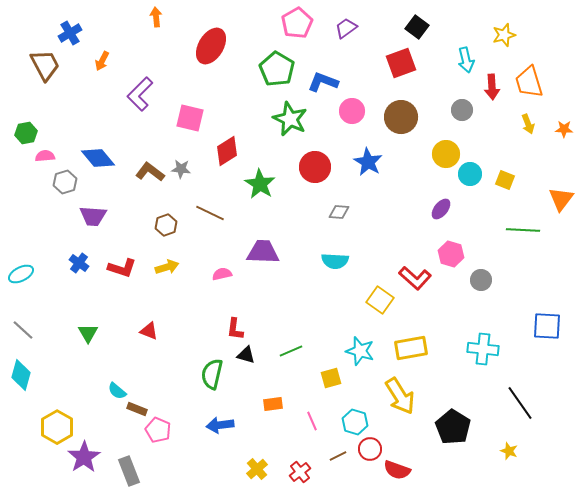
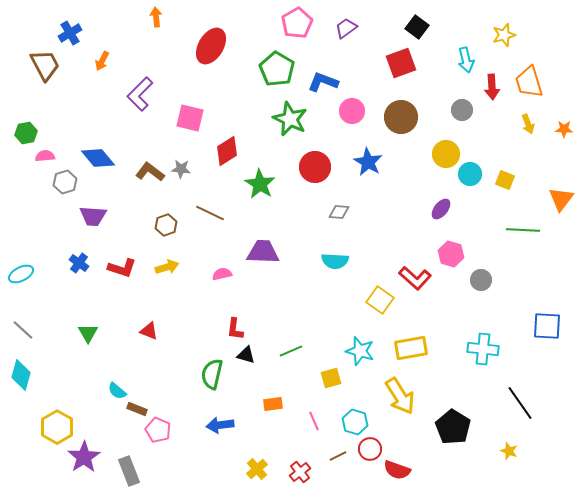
pink line at (312, 421): moved 2 px right
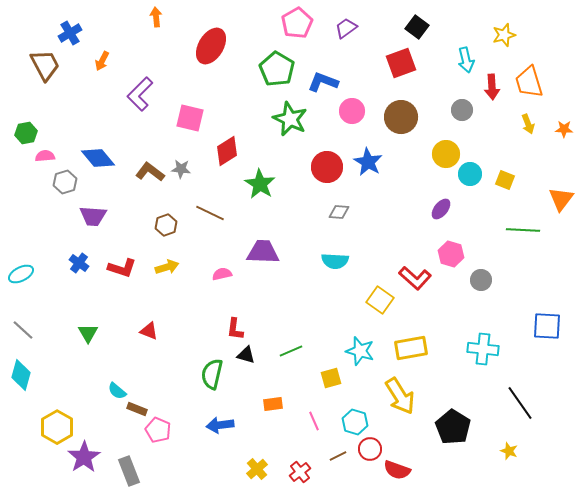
red circle at (315, 167): moved 12 px right
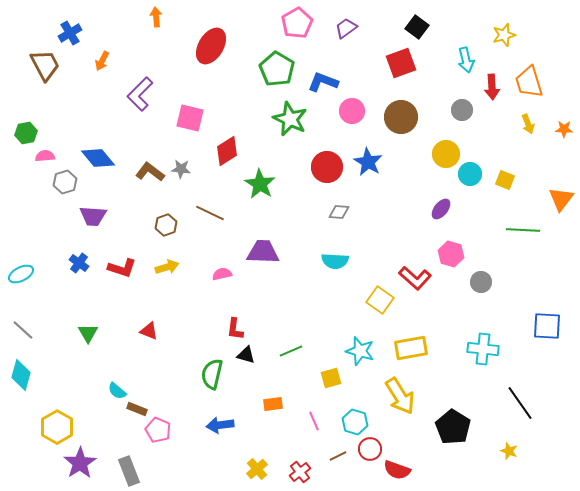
gray circle at (481, 280): moved 2 px down
purple star at (84, 457): moved 4 px left, 6 px down
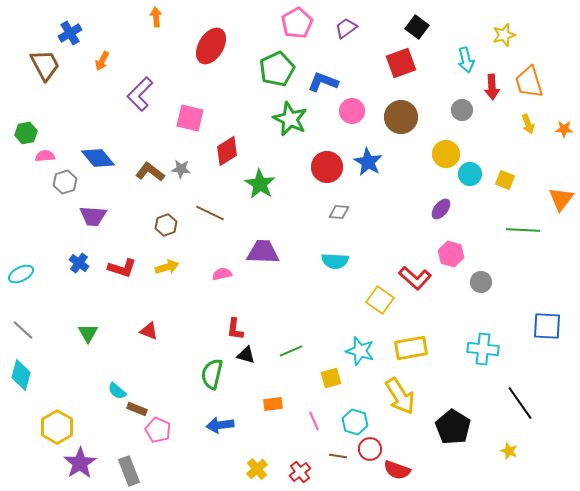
green pentagon at (277, 69): rotated 16 degrees clockwise
brown line at (338, 456): rotated 36 degrees clockwise
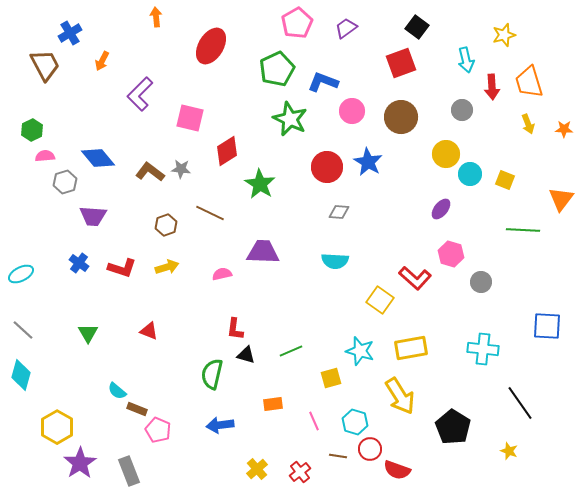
green hexagon at (26, 133): moved 6 px right, 3 px up; rotated 15 degrees counterclockwise
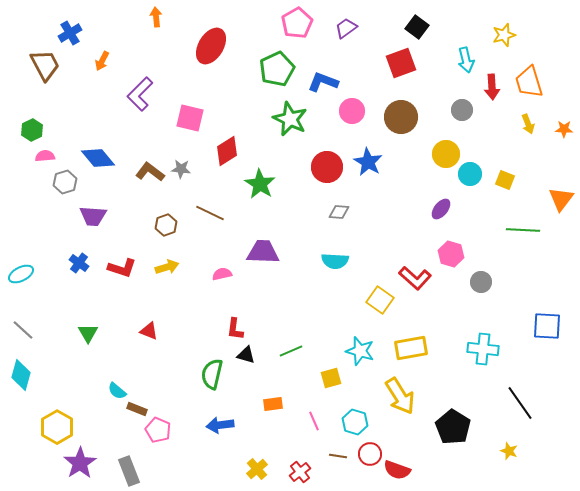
red circle at (370, 449): moved 5 px down
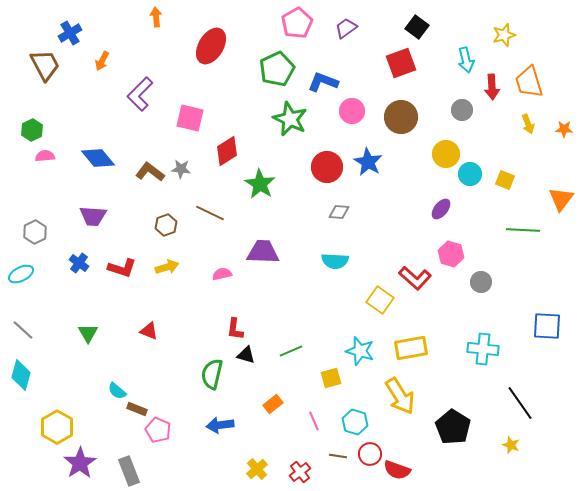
gray hexagon at (65, 182): moved 30 px left, 50 px down; rotated 10 degrees counterclockwise
orange rectangle at (273, 404): rotated 30 degrees counterclockwise
yellow star at (509, 451): moved 2 px right, 6 px up
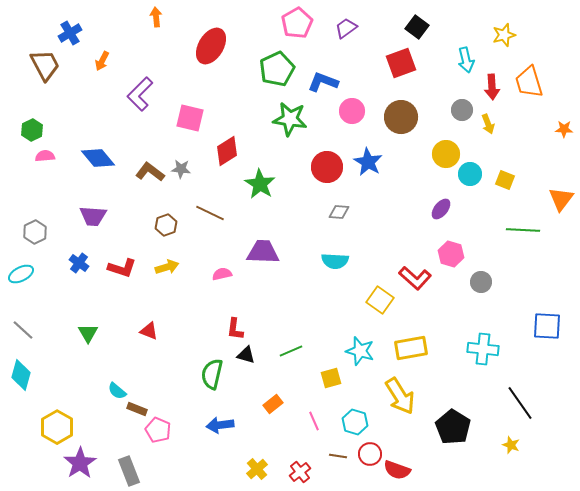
green star at (290, 119): rotated 16 degrees counterclockwise
yellow arrow at (528, 124): moved 40 px left
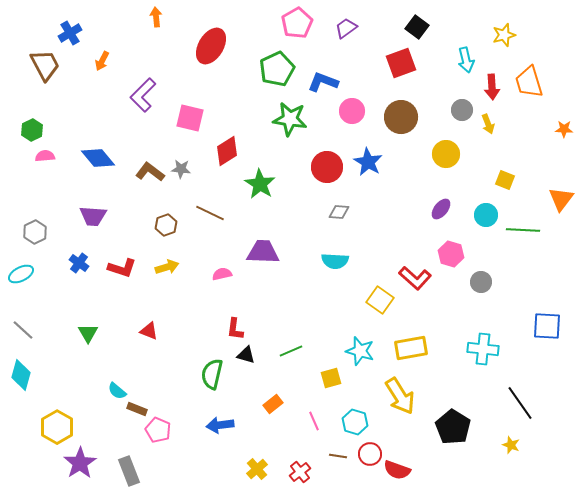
purple L-shape at (140, 94): moved 3 px right, 1 px down
cyan circle at (470, 174): moved 16 px right, 41 px down
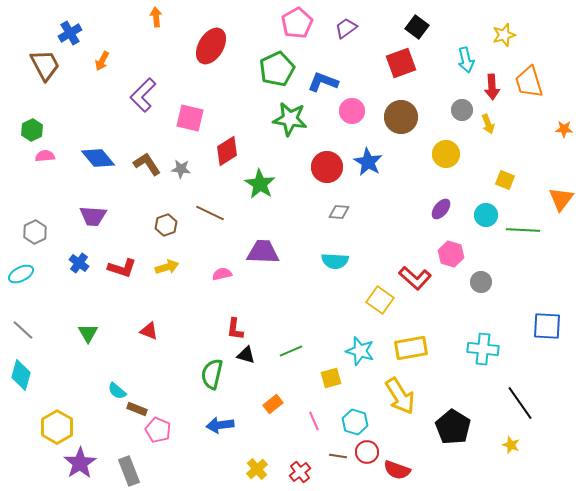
brown L-shape at (150, 172): moved 3 px left, 8 px up; rotated 20 degrees clockwise
red circle at (370, 454): moved 3 px left, 2 px up
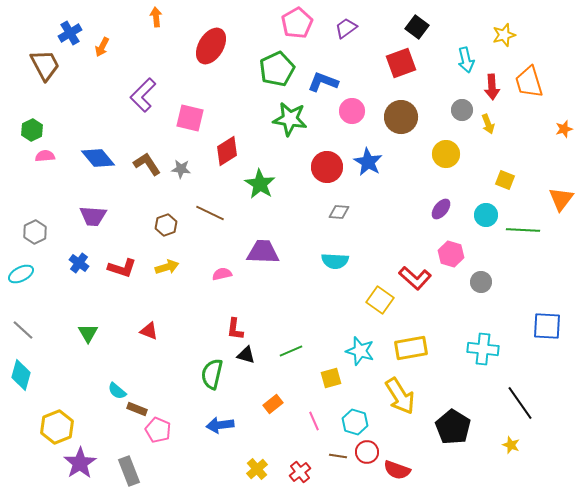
orange arrow at (102, 61): moved 14 px up
orange star at (564, 129): rotated 18 degrees counterclockwise
yellow hexagon at (57, 427): rotated 8 degrees clockwise
